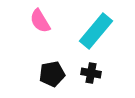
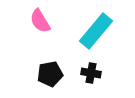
black pentagon: moved 2 px left
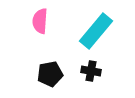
pink semicircle: rotated 35 degrees clockwise
black cross: moved 2 px up
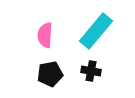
pink semicircle: moved 5 px right, 14 px down
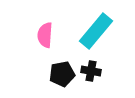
black pentagon: moved 12 px right
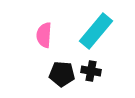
pink semicircle: moved 1 px left
black pentagon: rotated 15 degrees clockwise
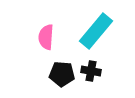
pink semicircle: moved 2 px right, 2 px down
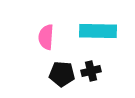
cyan rectangle: moved 2 px right; rotated 51 degrees clockwise
black cross: rotated 24 degrees counterclockwise
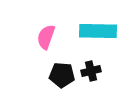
pink semicircle: rotated 15 degrees clockwise
black pentagon: moved 1 px down
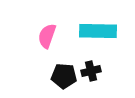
pink semicircle: moved 1 px right, 1 px up
black pentagon: moved 2 px right, 1 px down
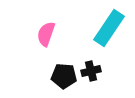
cyan rectangle: moved 11 px right, 3 px up; rotated 57 degrees counterclockwise
pink semicircle: moved 1 px left, 2 px up
